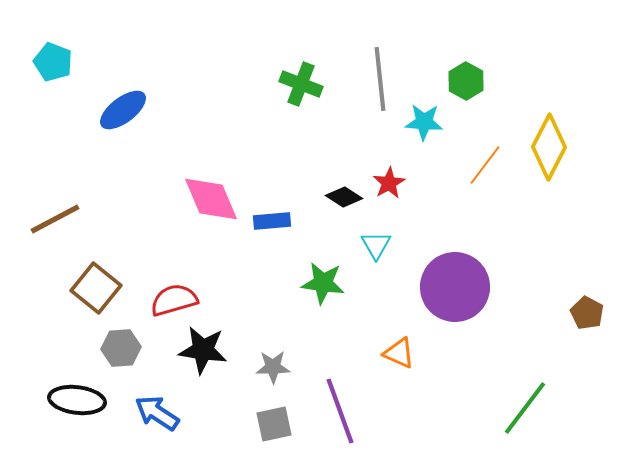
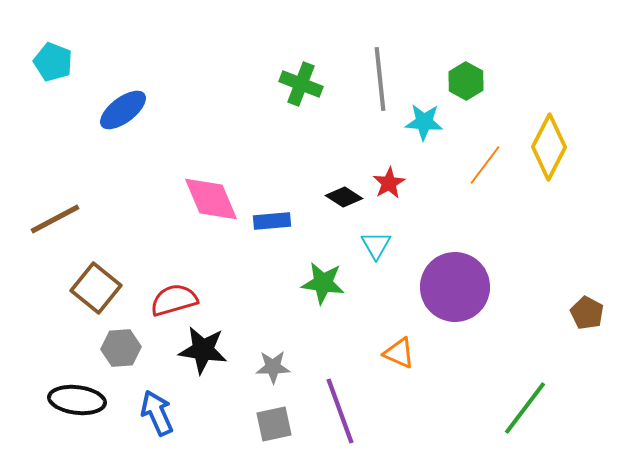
blue arrow: rotated 33 degrees clockwise
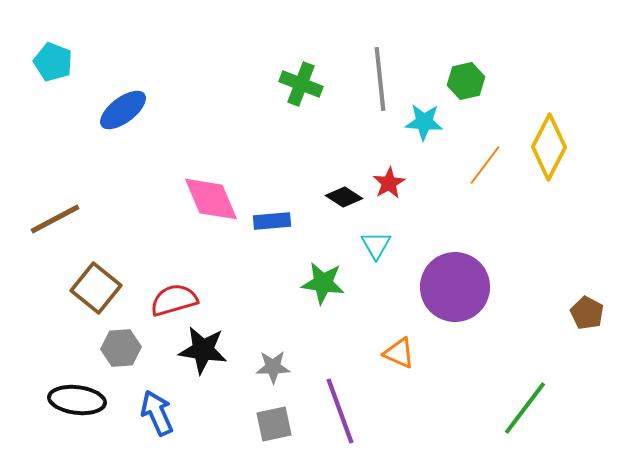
green hexagon: rotated 18 degrees clockwise
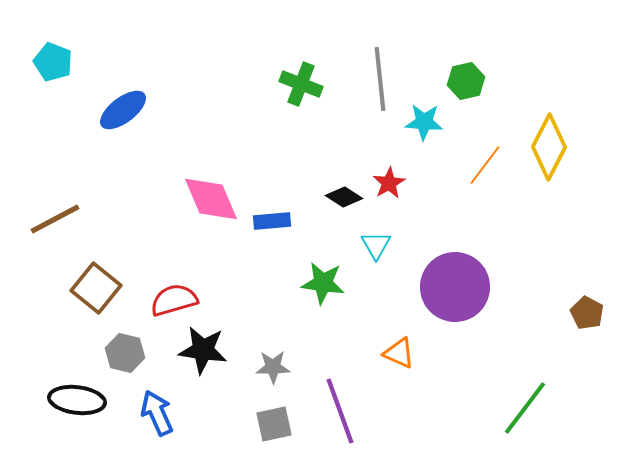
gray hexagon: moved 4 px right, 5 px down; rotated 18 degrees clockwise
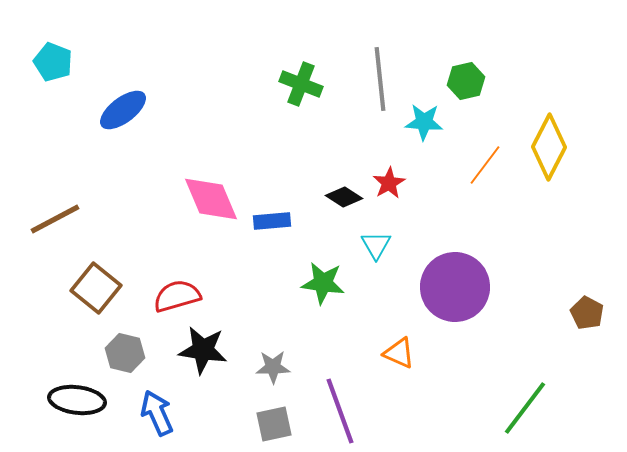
red semicircle: moved 3 px right, 4 px up
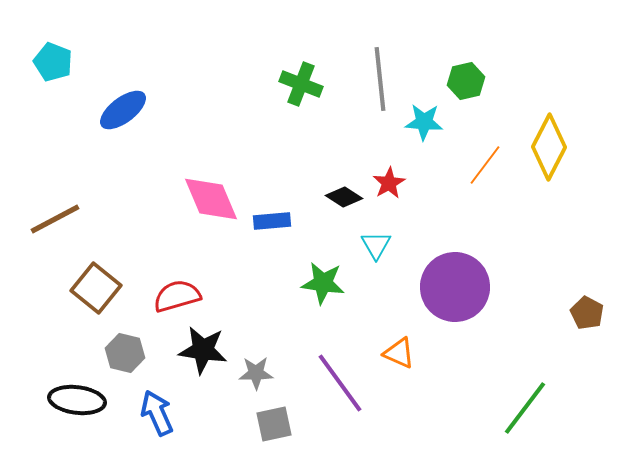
gray star: moved 17 px left, 6 px down
purple line: moved 28 px up; rotated 16 degrees counterclockwise
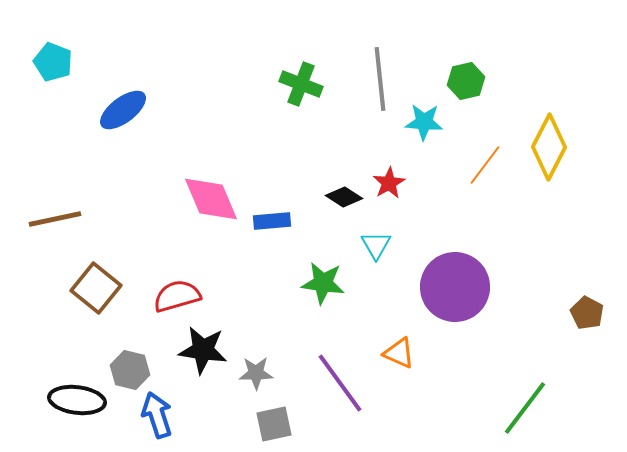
brown line: rotated 16 degrees clockwise
gray hexagon: moved 5 px right, 17 px down
blue arrow: moved 2 px down; rotated 6 degrees clockwise
